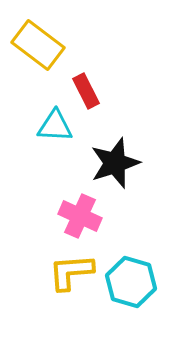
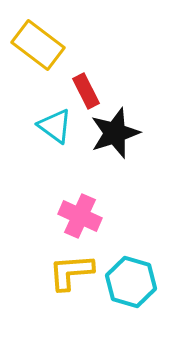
cyan triangle: rotated 33 degrees clockwise
black star: moved 30 px up
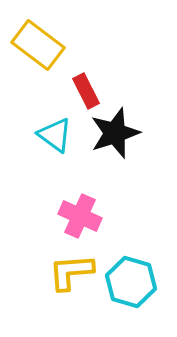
cyan triangle: moved 9 px down
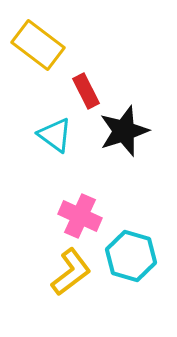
black star: moved 9 px right, 2 px up
yellow L-shape: rotated 147 degrees clockwise
cyan hexagon: moved 26 px up
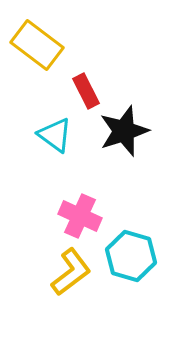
yellow rectangle: moved 1 px left
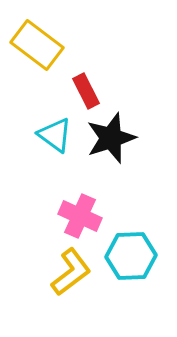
black star: moved 13 px left, 7 px down
cyan hexagon: rotated 18 degrees counterclockwise
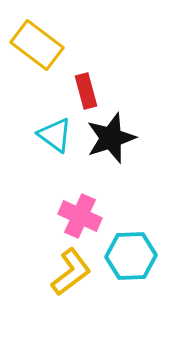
red rectangle: rotated 12 degrees clockwise
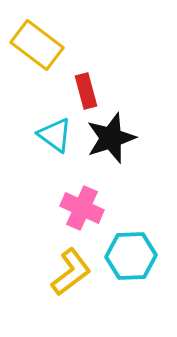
pink cross: moved 2 px right, 8 px up
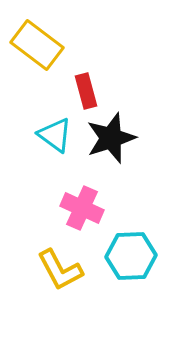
yellow L-shape: moved 11 px left, 2 px up; rotated 99 degrees clockwise
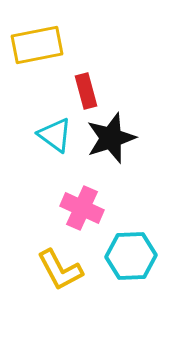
yellow rectangle: rotated 48 degrees counterclockwise
